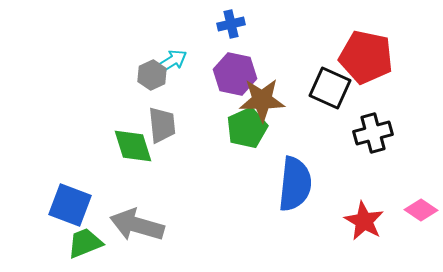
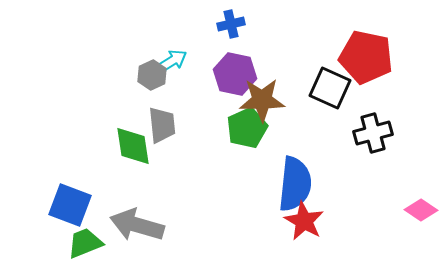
green diamond: rotated 9 degrees clockwise
red star: moved 60 px left
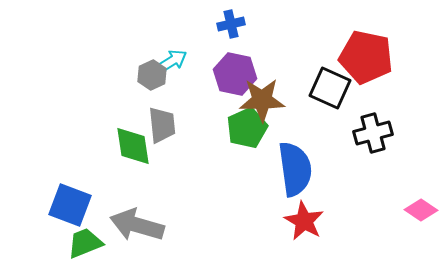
blue semicircle: moved 15 px up; rotated 14 degrees counterclockwise
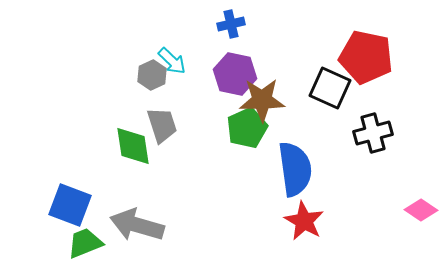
cyan arrow: rotated 76 degrees clockwise
gray trapezoid: rotated 12 degrees counterclockwise
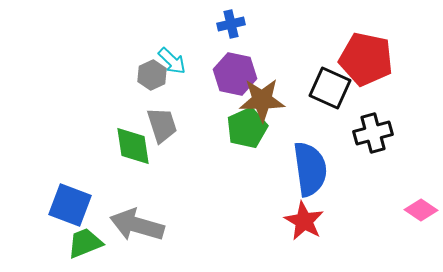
red pentagon: moved 2 px down
blue semicircle: moved 15 px right
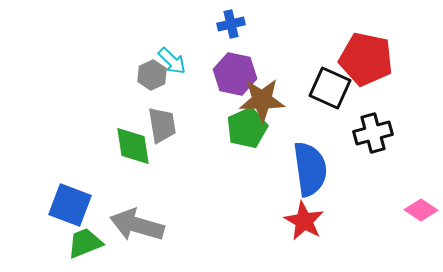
gray trapezoid: rotated 9 degrees clockwise
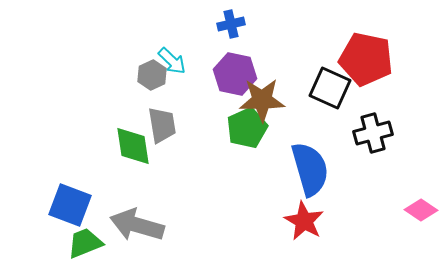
blue semicircle: rotated 8 degrees counterclockwise
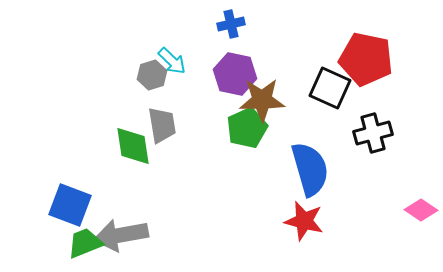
gray hexagon: rotated 8 degrees clockwise
red star: rotated 15 degrees counterclockwise
gray arrow: moved 16 px left, 10 px down; rotated 26 degrees counterclockwise
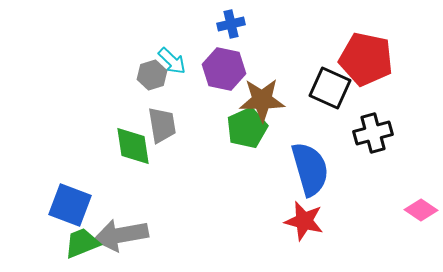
purple hexagon: moved 11 px left, 5 px up
green trapezoid: moved 3 px left
